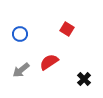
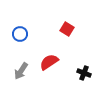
gray arrow: moved 1 px down; rotated 18 degrees counterclockwise
black cross: moved 6 px up; rotated 24 degrees counterclockwise
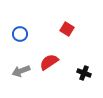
gray arrow: rotated 36 degrees clockwise
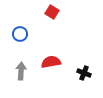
red square: moved 15 px left, 17 px up
red semicircle: moved 2 px right; rotated 24 degrees clockwise
gray arrow: rotated 114 degrees clockwise
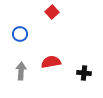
red square: rotated 16 degrees clockwise
black cross: rotated 16 degrees counterclockwise
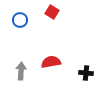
red square: rotated 16 degrees counterclockwise
blue circle: moved 14 px up
black cross: moved 2 px right
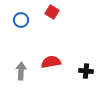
blue circle: moved 1 px right
black cross: moved 2 px up
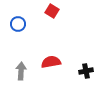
red square: moved 1 px up
blue circle: moved 3 px left, 4 px down
black cross: rotated 16 degrees counterclockwise
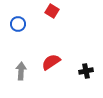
red semicircle: rotated 24 degrees counterclockwise
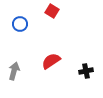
blue circle: moved 2 px right
red semicircle: moved 1 px up
gray arrow: moved 7 px left; rotated 12 degrees clockwise
